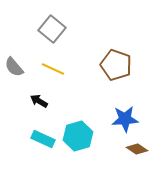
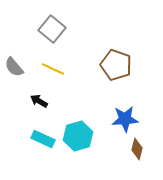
brown diamond: rotated 70 degrees clockwise
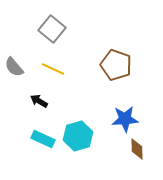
brown diamond: rotated 15 degrees counterclockwise
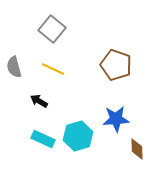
gray semicircle: rotated 25 degrees clockwise
blue star: moved 9 px left
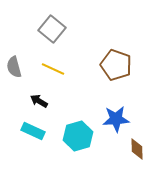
cyan rectangle: moved 10 px left, 8 px up
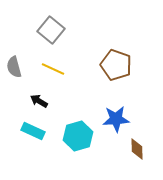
gray square: moved 1 px left, 1 px down
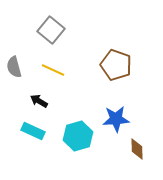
yellow line: moved 1 px down
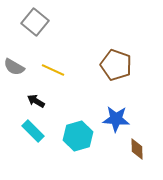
gray square: moved 16 px left, 8 px up
gray semicircle: rotated 45 degrees counterclockwise
black arrow: moved 3 px left
blue star: rotated 8 degrees clockwise
cyan rectangle: rotated 20 degrees clockwise
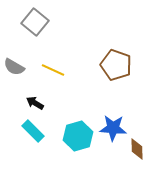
black arrow: moved 1 px left, 2 px down
blue star: moved 3 px left, 9 px down
